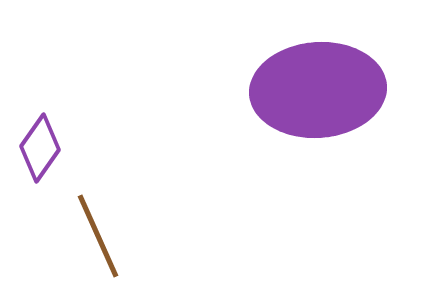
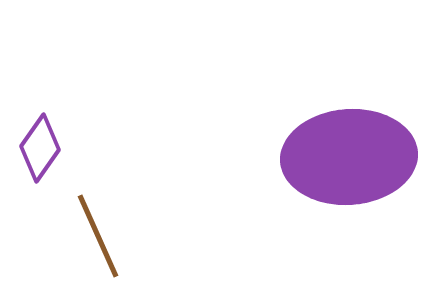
purple ellipse: moved 31 px right, 67 px down
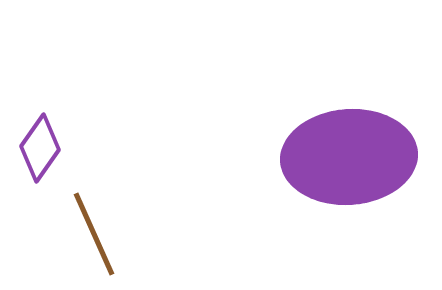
brown line: moved 4 px left, 2 px up
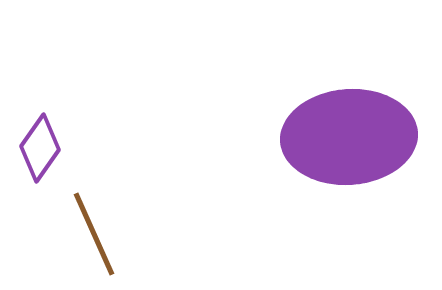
purple ellipse: moved 20 px up
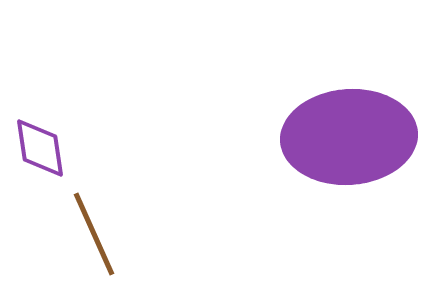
purple diamond: rotated 44 degrees counterclockwise
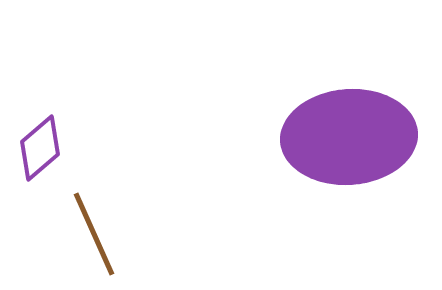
purple diamond: rotated 58 degrees clockwise
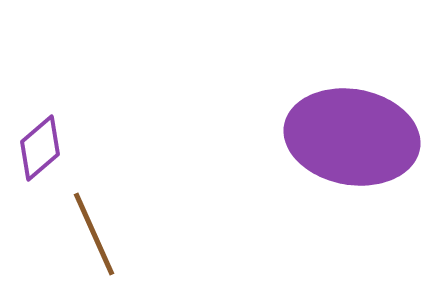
purple ellipse: moved 3 px right; rotated 14 degrees clockwise
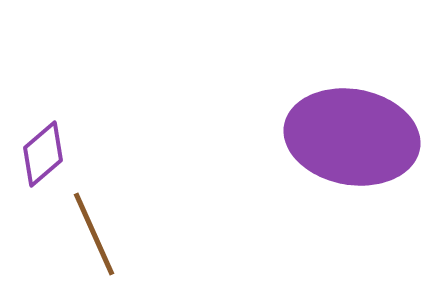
purple diamond: moved 3 px right, 6 px down
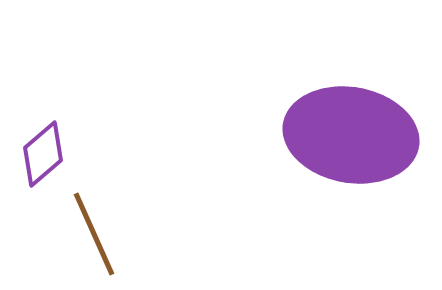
purple ellipse: moved 1 px left, 2 px up
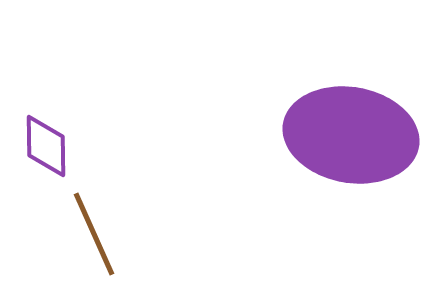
purple diamond: moved 3 px right, 8 px up; rotated 50 degrees counterclockwise
